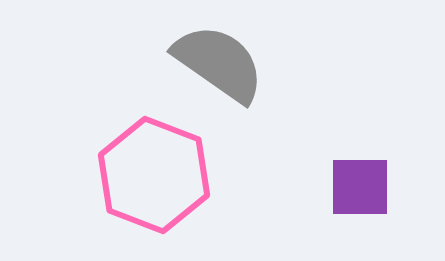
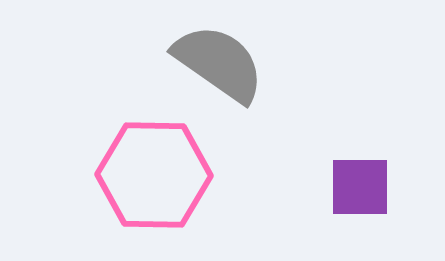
pink hexagon: rotated 20 degrees counterclockwise
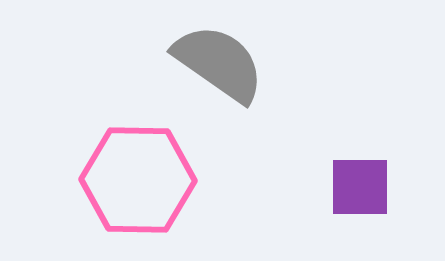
pink hexagon: moved 16 px left, 5 px down
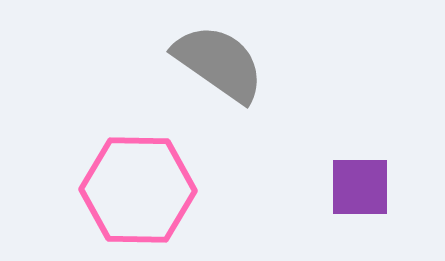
pink hexagon: moved 10 px down
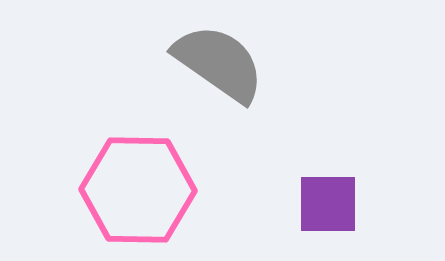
purple square: moved 32 px left, 17 px down
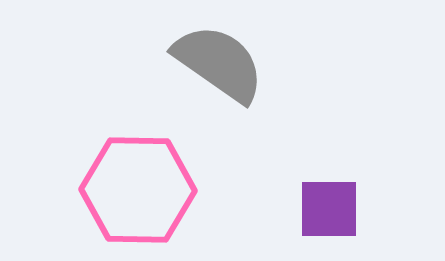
purple square: moved 1 px right, 5 px down
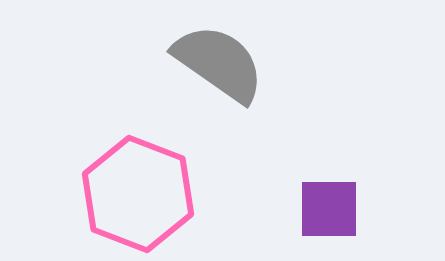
pink hexagon: moved 4 px down; rotated 20 degrees clockwise
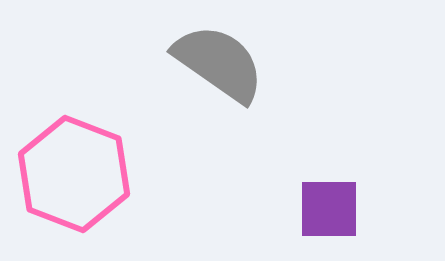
pink hexagon: moved 64 px left, 20 px up
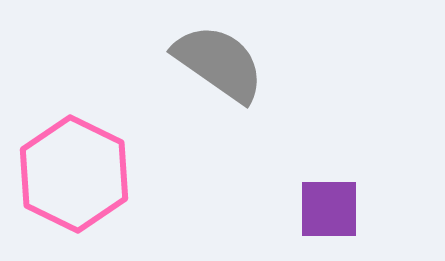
pink hexagon: rotated 5 degrees clockwise
